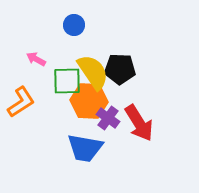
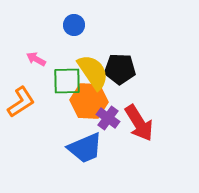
blue trapezoid: rotated 33 degrees counterclockwise
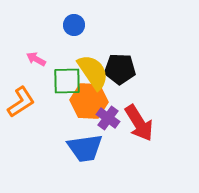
blue trapezoid: rotated 15 degrees clockwise
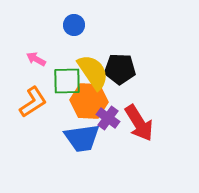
orange L-shape: moved 12 px right
blue trapezoid: moved 3 px left, 10 px up
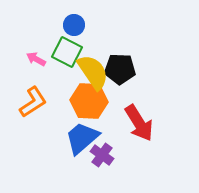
green square: moved 29 px up; rotated 28 degrees clockwise
purple cross: moved 6 px left, 37 px down
blue trapezoid: rotated 147 degrees clockwise
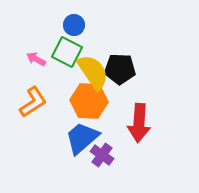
red arrow: rotated 36 degrees clockwise
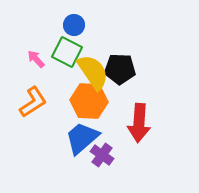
pink arrow: rotated 18 degrees clockwise
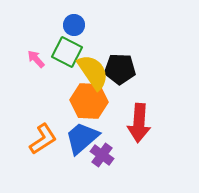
orange L-shape: moved 10 px right, 37 px down
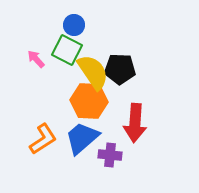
green square: moved 2 px up
red arrow: moved 4 px left
purple cross: moved 8 px right; rotated 30 degrees counterclockwise
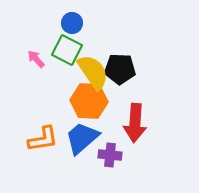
blue circle: moved 2 px left, 2 px up
orange L-shape: rotated 24 degrees clockwise
